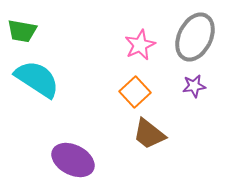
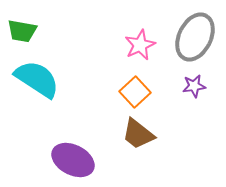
brown trapezoid: moved 11 px left
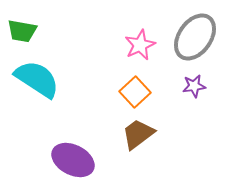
gray ellipse: rotated 9 degrees clockwise
brown trapezoid: rotated 105 degrees clockwise
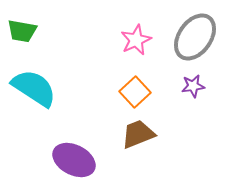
pink star: moved 4 px left, 5 px up
cyan semicircle: moved 3 px left, 9 px down
purple star: moved 1 px left
brown trapezoid: rotated 15 degrees clockwise
purple ellipse: moved 1 px right
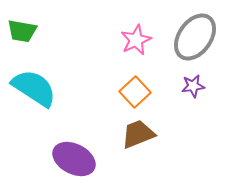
purple ellipse: moved 1 px up
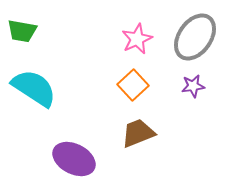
pink star: moved 1 px right, 1 px up
orange square: moved 2 px left, 7 px up
brown trapezoid: moved 1 px up
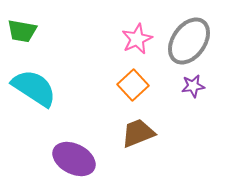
gray ellipse: moved 6 px left, 4 px down
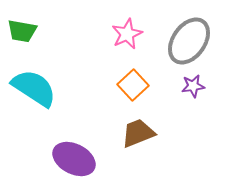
pink star: moved 10 px left, 5 px up
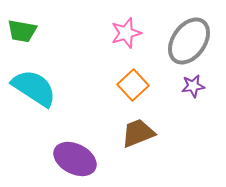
pink star: moved 1 px left, 1 px up; rotated 8 degrees clockwise
purple ellipse: moved 1 px right
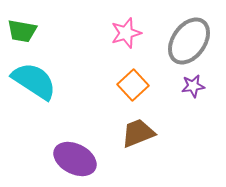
cyan semicircle: moved 7 px up
